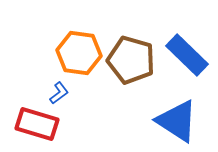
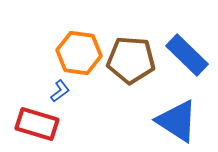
brown pentagon: rotated 12 degrees counterclockwise
blue L-shape: moved 1 px right, 2 px up
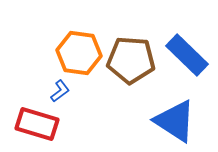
blue triangle: moved 2 px left
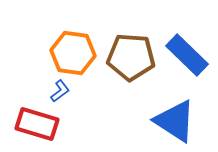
orange hexagon: moved 6 px left
brown pentagon: moved 3 px up
